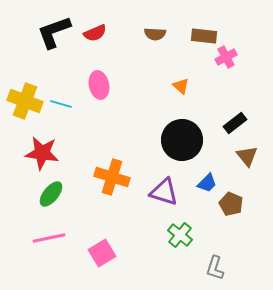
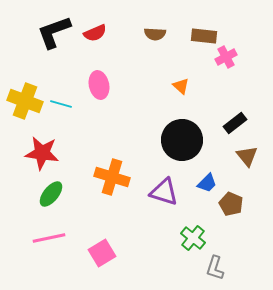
green cross: moved 13 px right, 3 px down
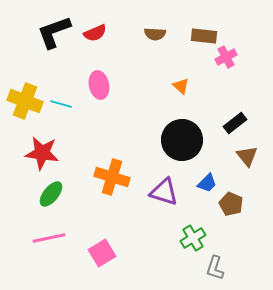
green cross: rotated 20 degrees clockwise
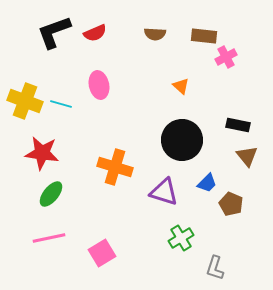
black rectangle: moved 3 px right, 2 px down; rotated 50 degrees clockwise
orange cross: moved 3 px right, 10 px up
green cross: moved 12 px left
